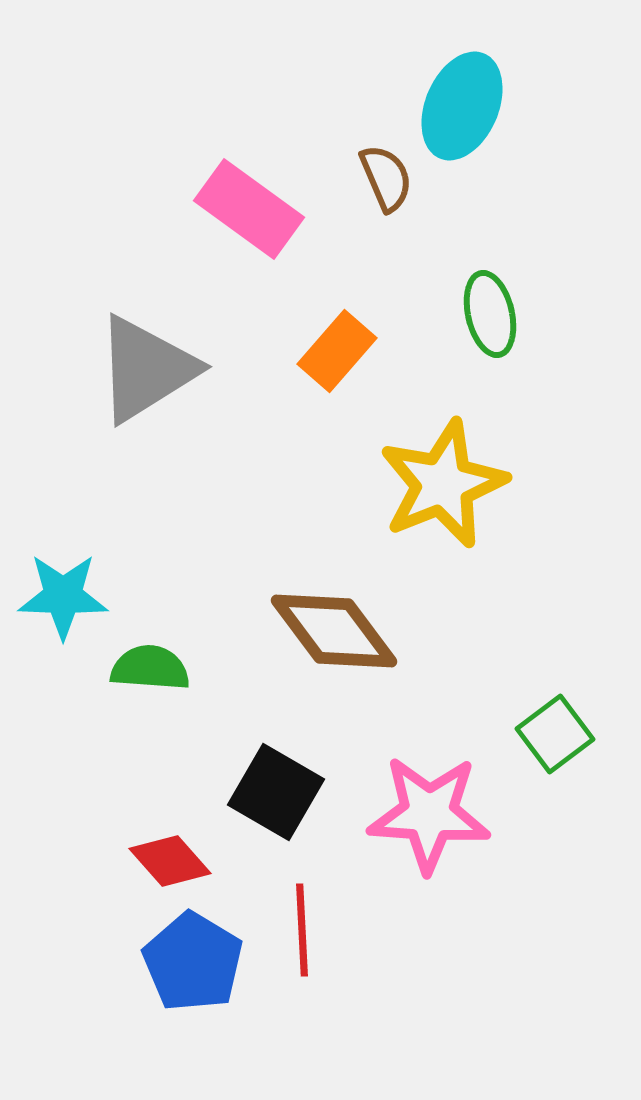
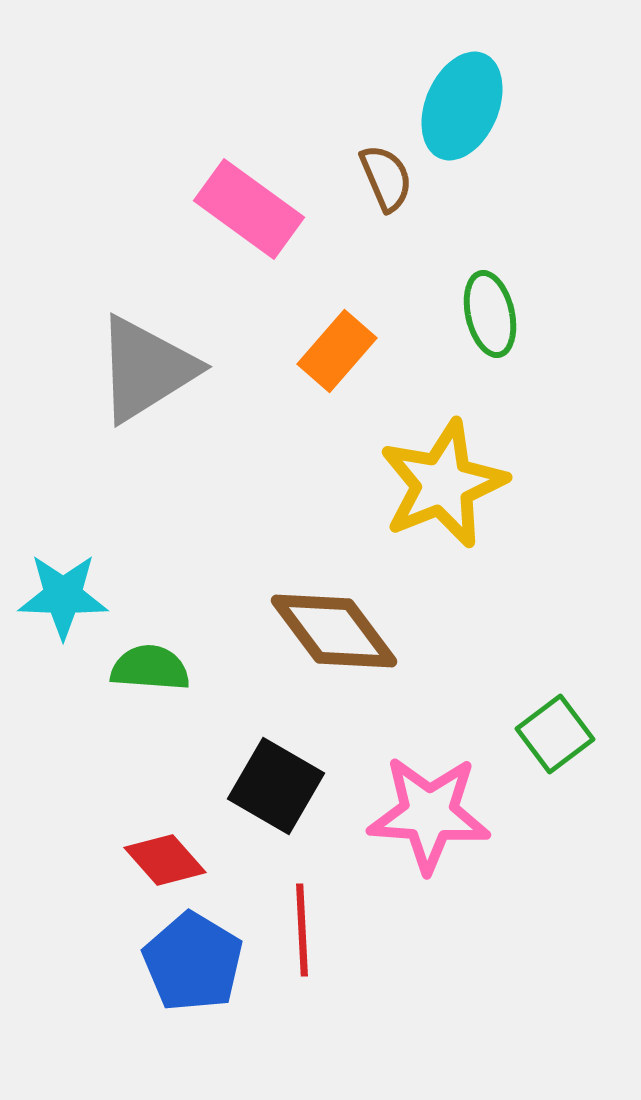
black square: moved 6 px up
red diamond: moved 5 px left, 1 px up
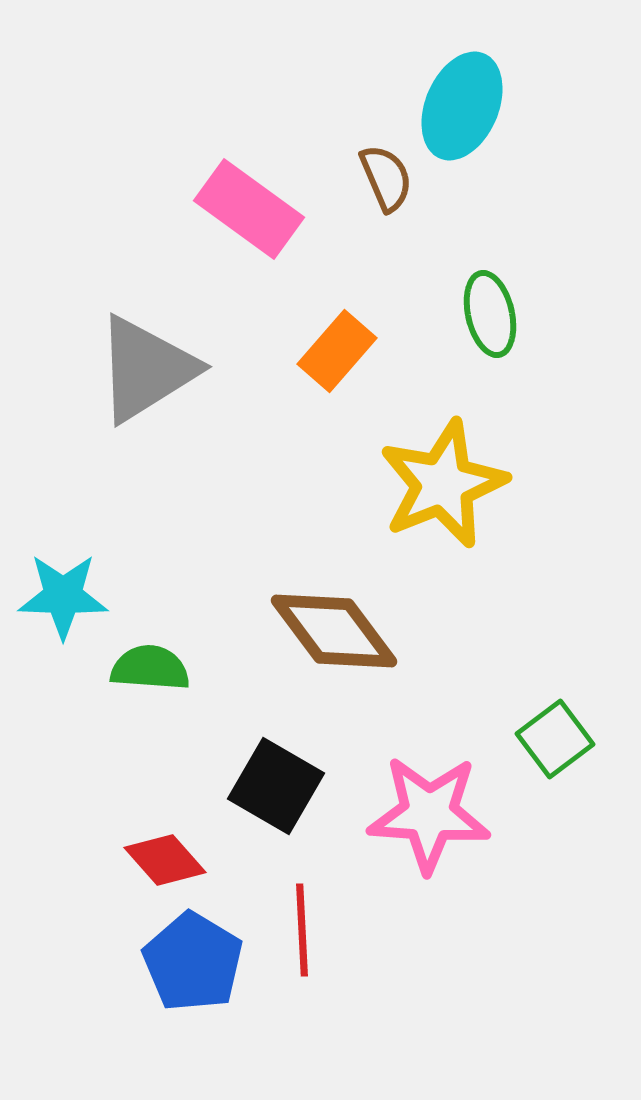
green square: moved 5 px down
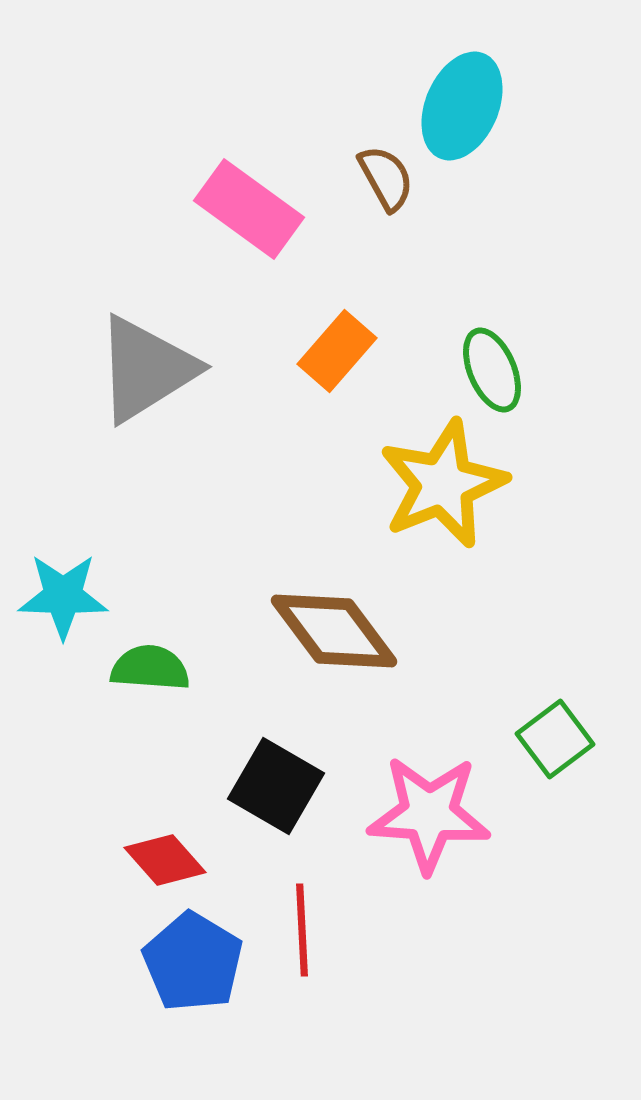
brown semicircle: rotated 6 degrees counterclockwise
green ellipse: moved 2 px right, 56 px down; rotated 10 degrees counterclockwise
